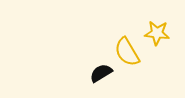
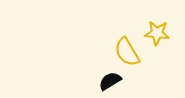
black semicircle: moved 9 px right, 8 px down
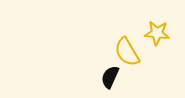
black semicircle: moved 4 px up; rotated 35 degrees counterclockwise
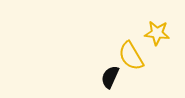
yellow semicircle: moved 4 px right, 4 px down
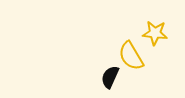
yellow star: moved 2 px left
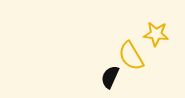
yellow star: moved 1 px right, 1 px down
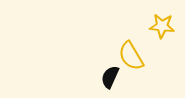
yellow star: moved 6 px right, 8 px up
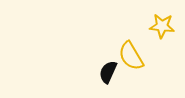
black semicircle: moved 2 px left, 5 px up
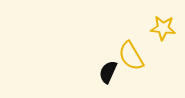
yellow star: moved 1 px right, 2 px down
